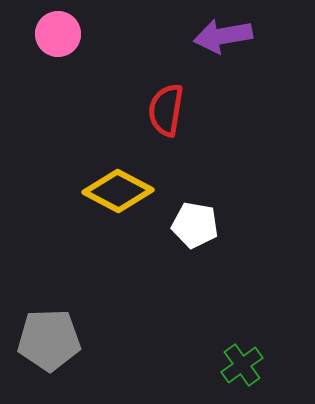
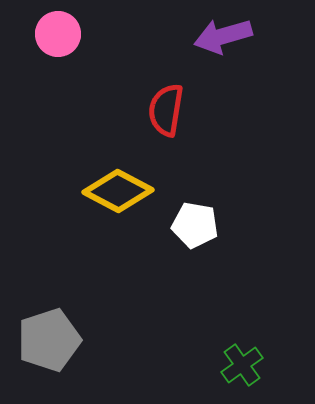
purple arrow: rotated 6 degrees counterclockwise
gray pentagon: rotated 16 degrees counterclockwise
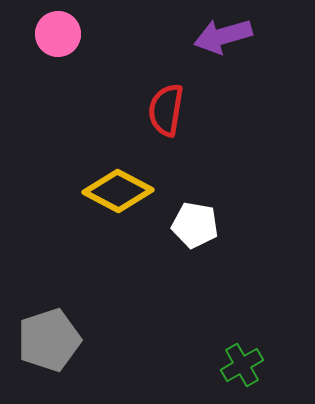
green cross: rotated 6 degrees clockwise
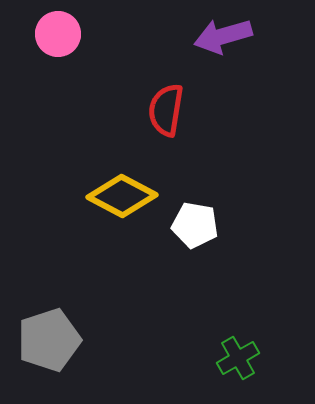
yellow diamond: moved 4 px right, 5 px down
green cross: moved 4 px left, 7 px up
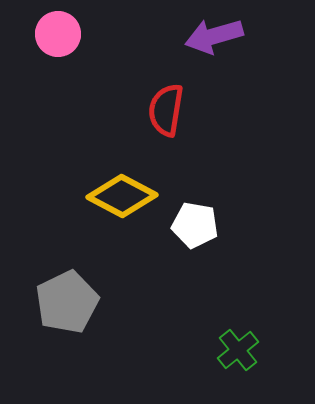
purple arrow: moved 9 px left
gray pentagon: moved 18 px right, 38 px up; rotated 8 degrees counterclockwise
green cross: moved 8 px up; rotated 9 degrees counterclockwise
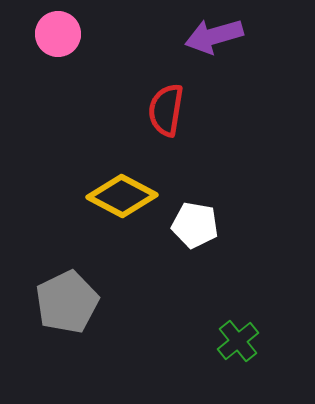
green cross: moved 9 px up
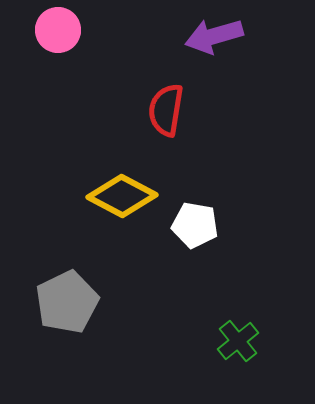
pink circle: moved 4 px up
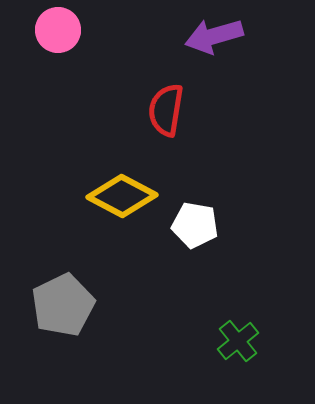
gray pentagon: moved 4 px left, 3 px down
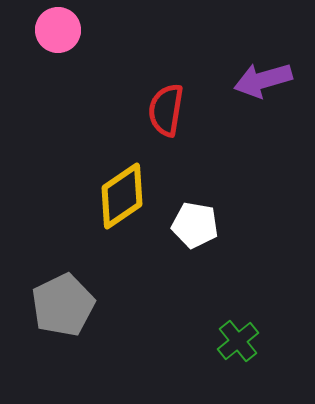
purple arrow: moved 49 px right, 44 px down
yellow diamond: rotated 62 degrees counterclockwise
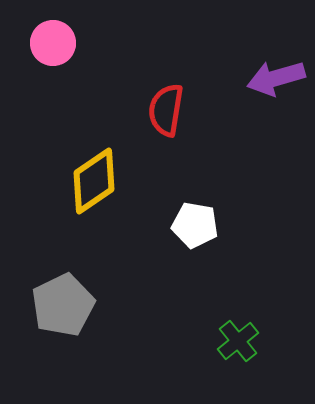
pink circle: moved 5 px left, 13 px down
purple arrow: moved 13 px right, 2 px up
yellow diamond: moved 28 px left, 15 px up
